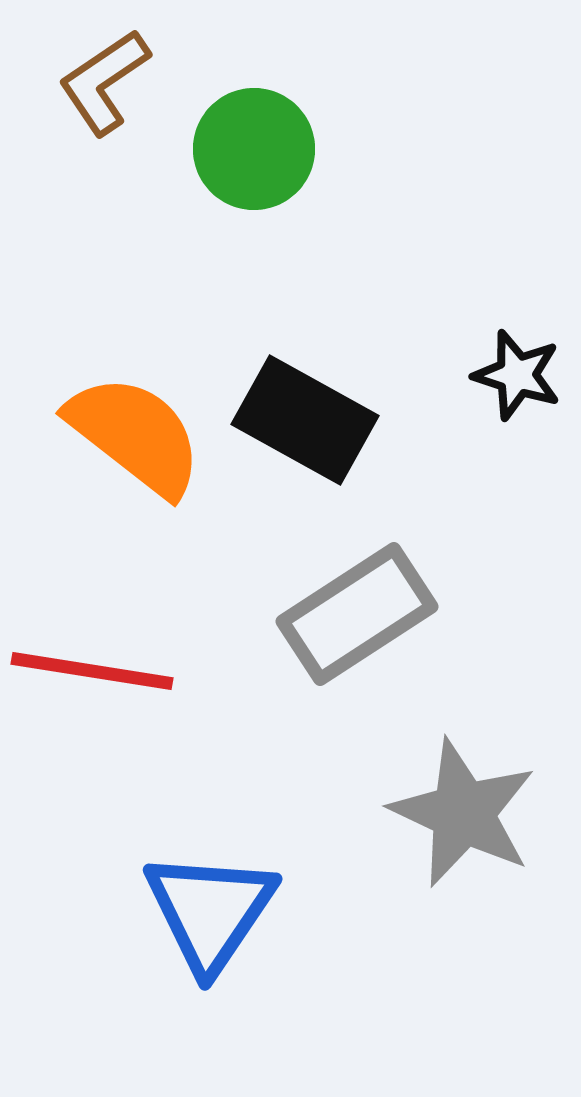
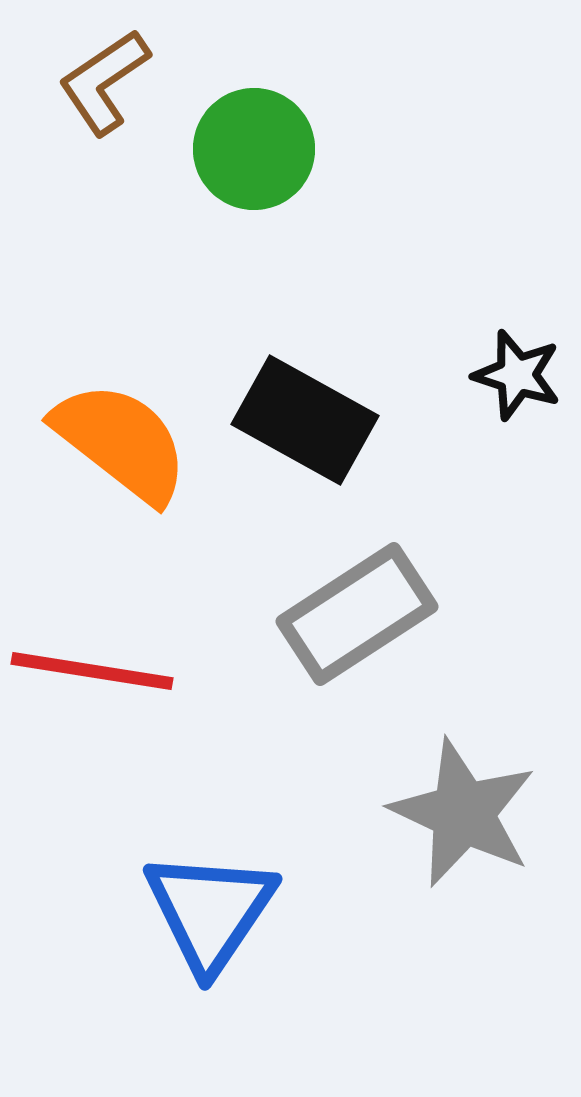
orange semicircle: moved 14 px left, 7 px down
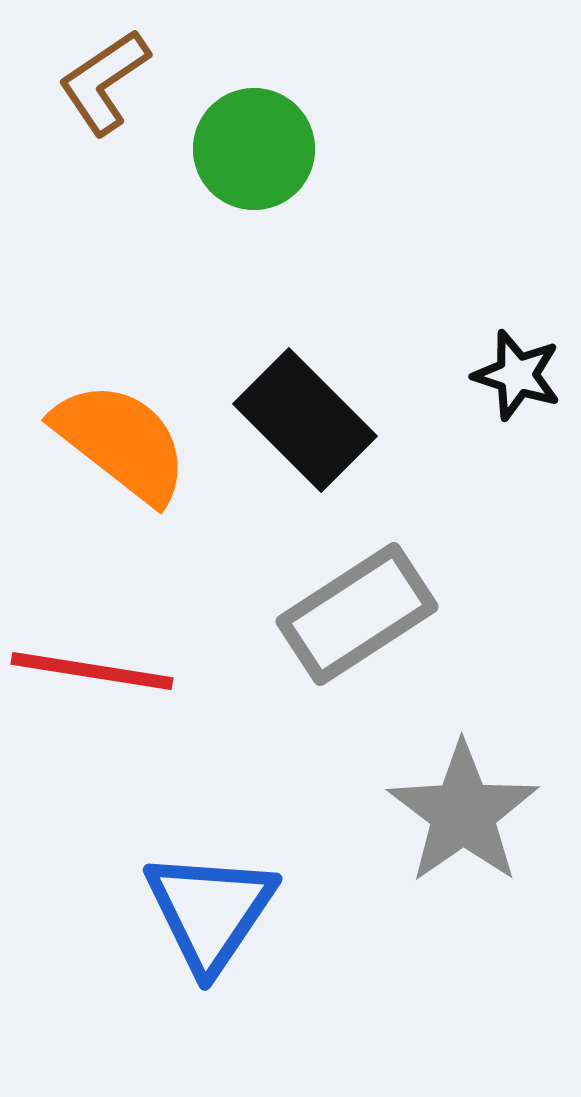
black rectangle: rotated 16 degrees clockwise
gray star: rotated 12 degrees clockwise
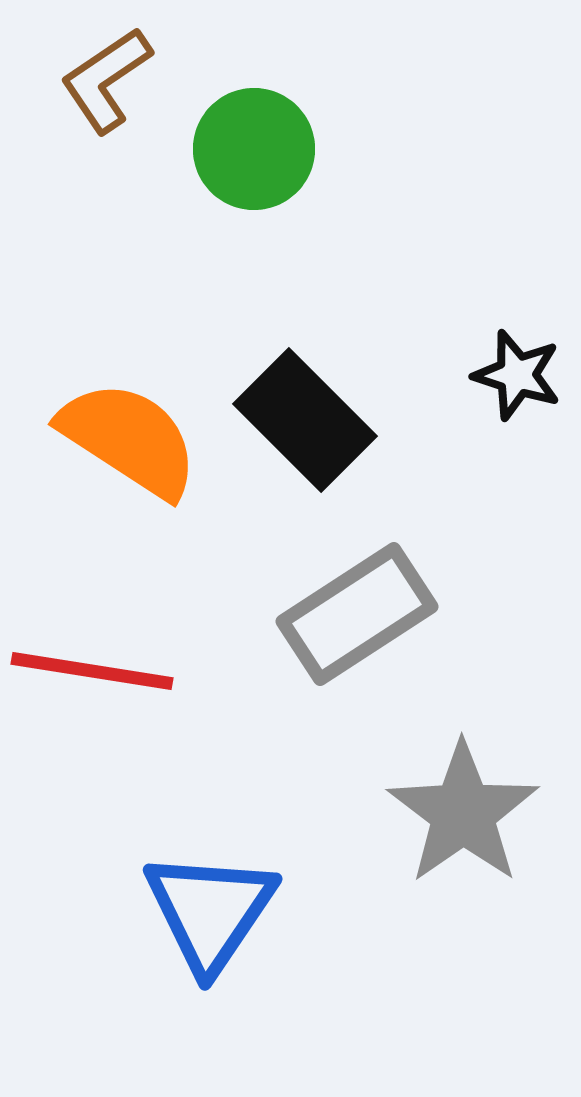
brown L-shape: moved 2 px right, 2 px up
orange semicircle: moved 8 px right, 3 px up; rotated 5 degrees counterclockwise
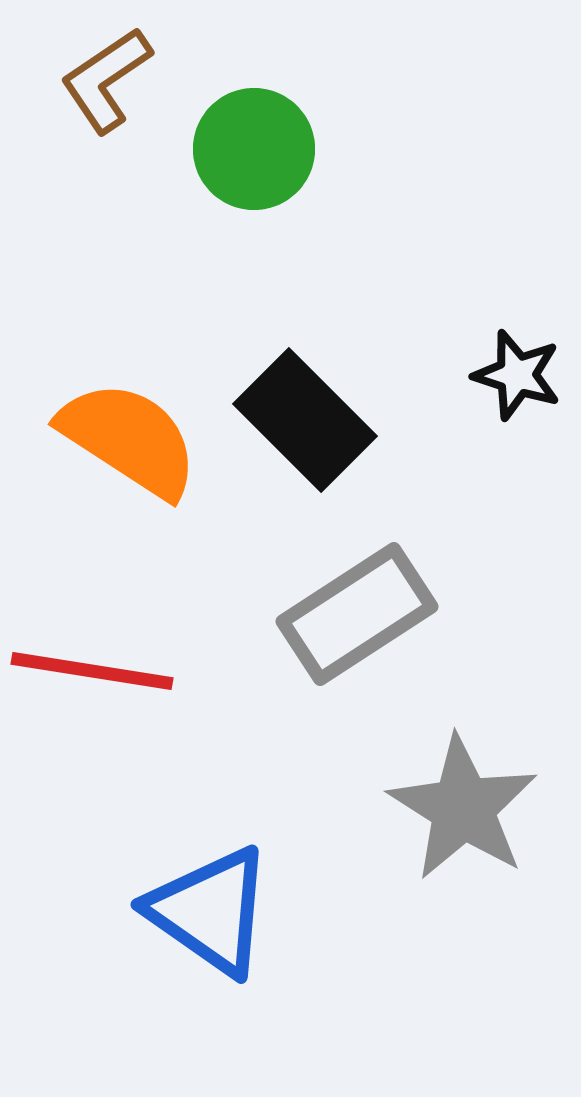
gray star: moved 5 px up; rotated 5 degrees counterclockwise
blue triangle: rotated 29 degrees counterclockwise
